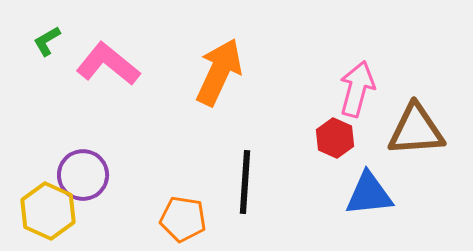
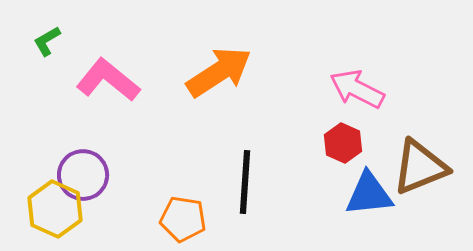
pink L-shape: moved 16 px down
orange arrow: rotated 32 degrees clockwise
pink arrow: rotated 78 degrees counterclockwise
brown triangle: moved 4 px right, 37 px down; rotated 18 degrees counterclockwise
red hexagon: moved 8 px right, 5 px down
yellow hexagon: moved 7 px right, 2 px up
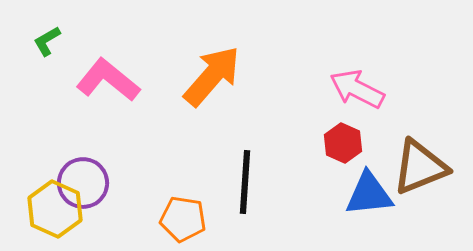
orange arrow: moved 7 px left, 4 px down; rotated 16 degrees counterclockwise
purple circle: moved 8 px down
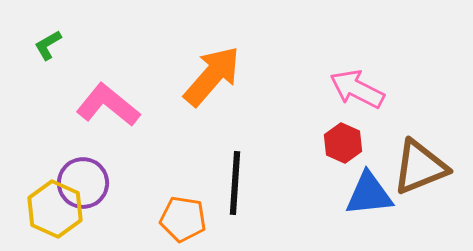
green L-shape: moved 1 px right, 4 px down
pink L-shape: moved 25 px down
black line: moved 10 px left, 1 px down
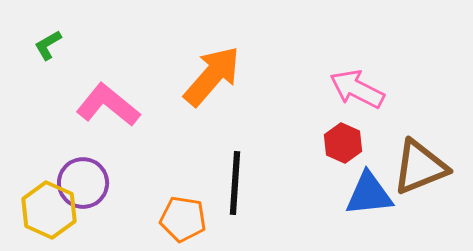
yellow hexagon: moved 6 px left, 1 px down
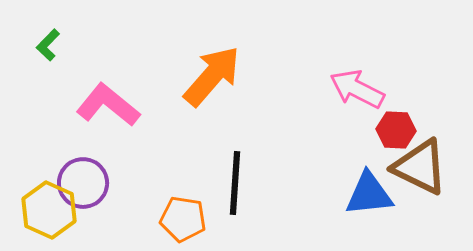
green L-shape: rotated 16 degrees counterclockwise
red hexagon: moved 53 px right, 13 px up; rotated 21 degrees counterclockwise
brown triangle: rotated 48 degrees clockwise
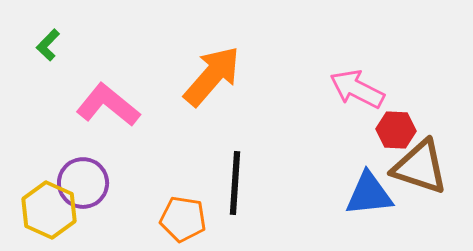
brown triangle: rotated 8 degrees counterclockwise
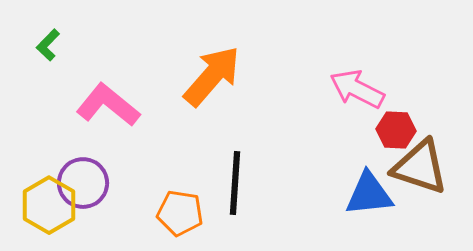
yellow hexagon: moved 5 px up; rotated 6 degrees clockwise
orange pentagon: moved 3 px left, 6 px up
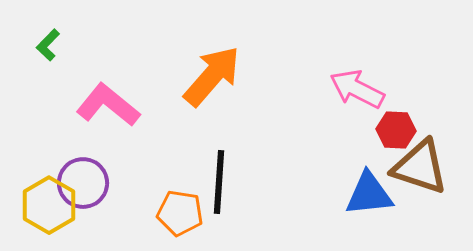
black line: moved 16 px left, 1 px up
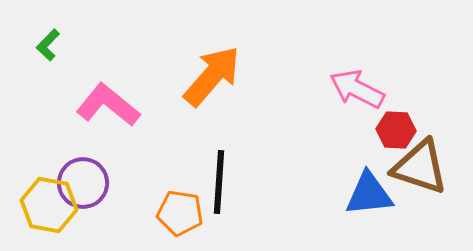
yellow hexagon: rotated 20 degrees counterclockwise
